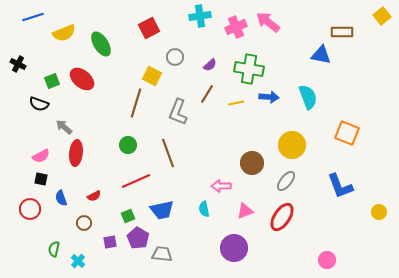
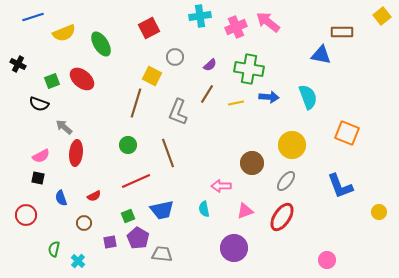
black square at (41, 179): moved 3 px left, 1 px up
red circle at (30, 209): moved 4 px left, 6 px down
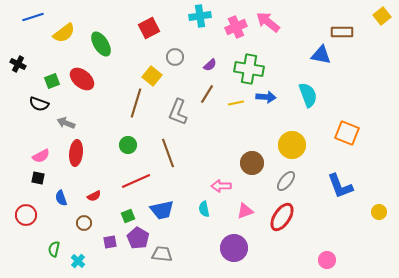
yellow semicircle at (64, 33): rotated 15 degrees counterclockwise
yellow square at (152, 76): rotated 12 degrees clockwise
blue arrow at (269, 97): moved 3 px left
cyan semicircle at (308, 97): moved 2 px up
gray arrow at (64, 127): moved 2 px right, 4 px up; rotated 18 degrees counterclockwise
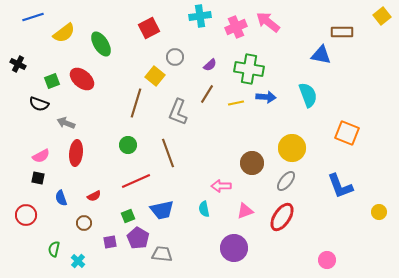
yellow square at (152, 76): moved 3 px right
yellow circle at (292, 145): moved 3 px down
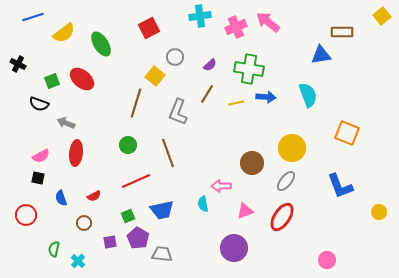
blue triangle at (321, 55): rotated 20 degrees counterclockwise
cyan semicircle at (204, 209): moved 1 px left, 5 px up
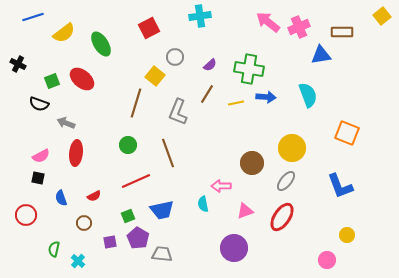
pink cross at (236, 27): moved 63 px right
yellow circle at (379, 212): moved 32 px left, 23 px down
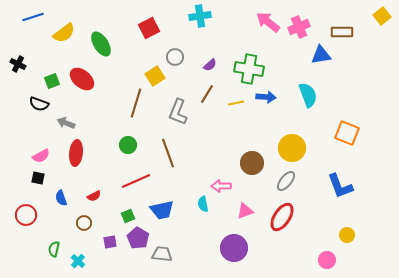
yellow square at (155, 76): rotated 18 degrees clockwise
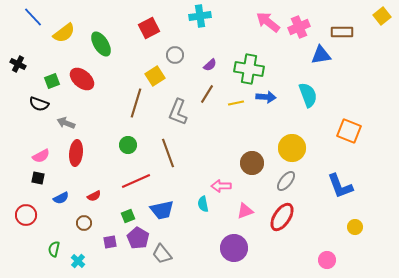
blue line at (33, 17): rotated 65 degrees clockwise
gray circle at (175, 57): moved 2 px up
orange square at (347, 133): moved 2 px right, 2 px up
blue semicircle at (61, 198): rotated 98 degrees counterclockwise
yellow circle at (347, 235): moved 8 px right, 8 px up
gray trapezoid at (162, 254): rotated 135 degrees counterclockwise
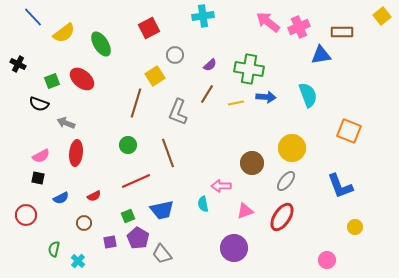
cyan cross at (200, 16): moved 3 px right
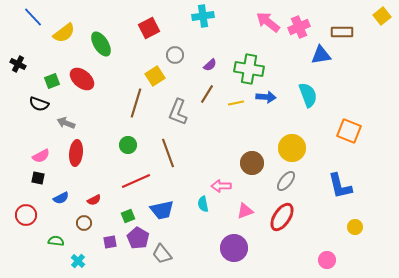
blue L-shape at (340, 186): rotated 8 degrees clockwise
red semicircle at (94, 196): moved 4 px down
green semicircle at (54, 249): moved 2 px right, 8 px up; rotated 84 degrees clockwise
